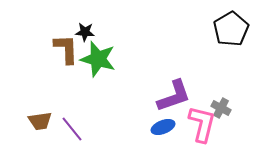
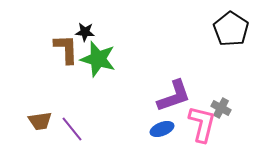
black pentagon: rotated 8 degrees counterclockwise
blue ellipse: moved 1 px left, 2 px down
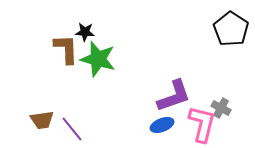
brown trapezoid: moved 2 px right, 1 px up
blue ellipse: moved 4 px up
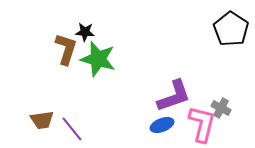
brown L-shape: rotated 20 degrees clockwise
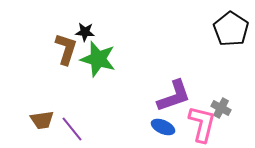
blue ellipse: moved 1 px right, 2 px down; rotated 45 degrees clockwise
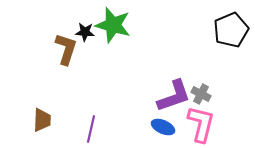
black pentagon: moved 1 px down; rotated 16 degrees clockwise
green star: moved 15 px right, 34 px up
gray cross: moved 20 px left, 14 px up
brown trapezoid: rotated 80 degrees counterclockwise
pink L-shape: moved 1 px left
purple line: moved 19 px right; rotated 52 degrees clockwise
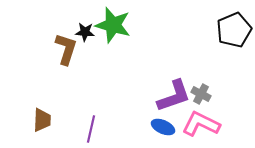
black pentagon: moved 3 px right
pink L-shape: rotated 78 degrees counterclockwise
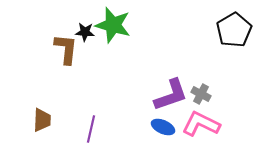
black pentagon: rotated 8 degrees counterclockwise
brown L-shape: rotated 12 degrees counterclockwise
purple L-shape: moved 3 px left, 1 px up
